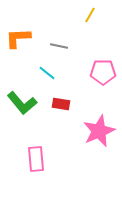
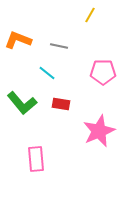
orange L-shape: moved 2 px down; rotated 24 degrees clockwise
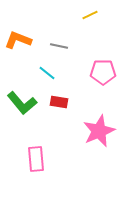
yellow line: rotated 35 degrees clockwise
red rectangle: moved 2 px left, 2 px up
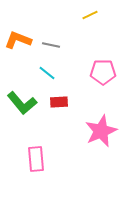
gray line: moved 8 px left, 1 px up
red rectangle: rotated 12 degrees counterclockwise
pink star: moved 2 px right
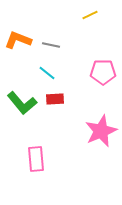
red rectangle: moved 4 px left, 3 px up
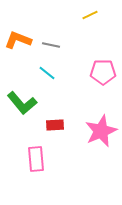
red rectangle: moved 26 px down
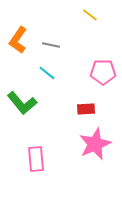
yellow line: rotated 63 degrees clockwise
orange L-shape: rotated 76 degrees counterclockwise
red rectangle: moved 31 px right, 16 px up
pink star: moved 6 px left, 13 px down
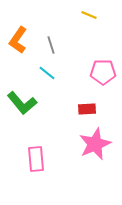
yellow line: moved 1 px left; rotated 14 degrees counterclockwise
gray line: rotated 60 degrees clockwise
red rectangle: moved 1 px right
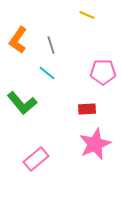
yellow line: moved 2 px left
pink rectangle: rotated 55 degrees clockwise
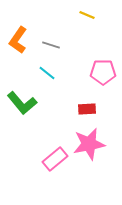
gray line: rotated 54 degrees counterclockwise
pink star: moved 6 px left; rotated 12 degrees clockwise
pink rectangle: moved 19 px right
